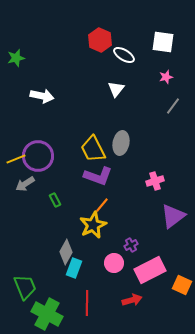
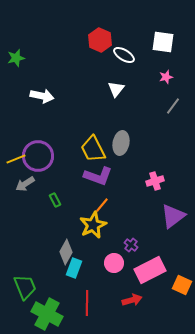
purple cross: rotated 24 degrees counterclockwise
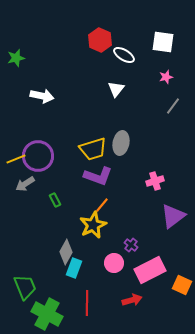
yellow trapezoid: rotated 80 degrees counterclockwise
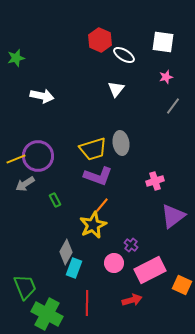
gray ellipse: rotated 20 degrees counterclockwise
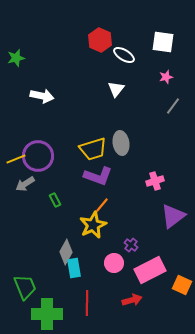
cyan rectangle: rotated 30 degrees counterclockwise
green cross: rotated 28 degrees counterclockwise
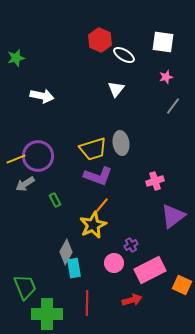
purple cross: rotated 24 degrees clockwise
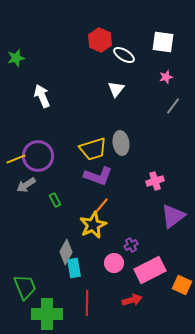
white arrow: rotated 125 degrees counterclockwise
gray arrow: moved 1 px right, 1 px down
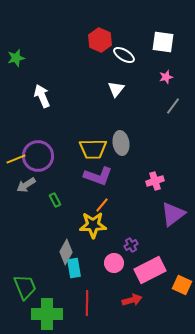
yellow trapezoid: rotated 16 degrees clockwise
purple triangle: moved 2 px up
yellow star: rotated 24 degrees clockwise
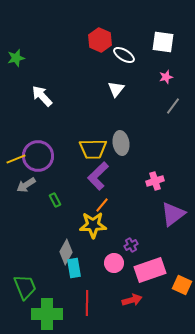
white arrow: rotated 20 degrees counterclockwise
purple L-shape: rotated 116 degrees clockwise
pink rectangle: rotated 8 degrees clockwise
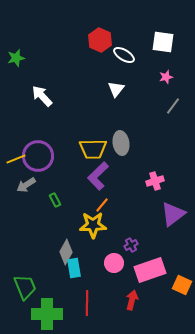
red arrow: rotated 60 degrees counterclockwise
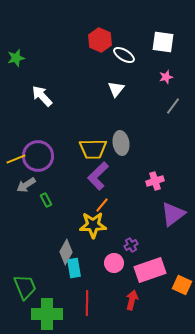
green rectangle: moved 9 px left
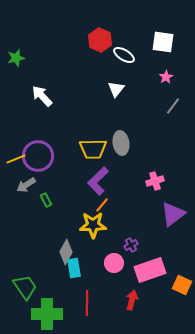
pink star: rotated 16 degrees counterclockwise
purple L-shape: moved 5 px down
green trapezoid: rotated 12 degrees counterclockwise
